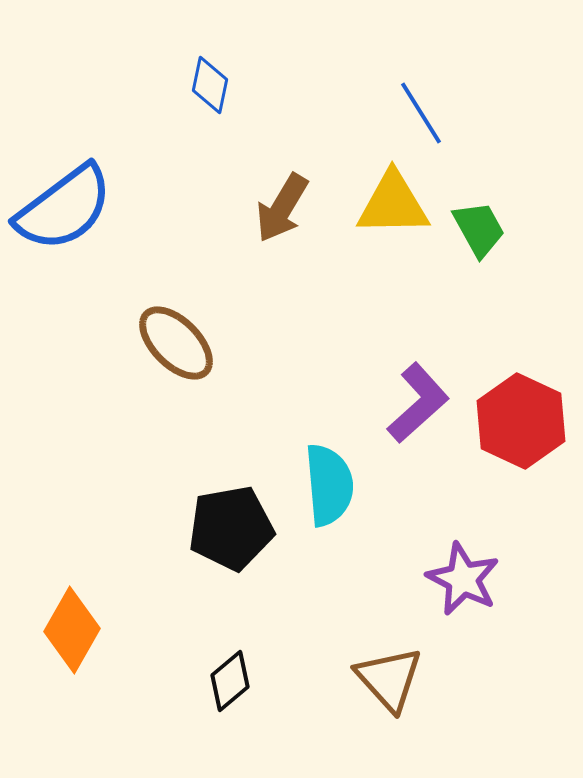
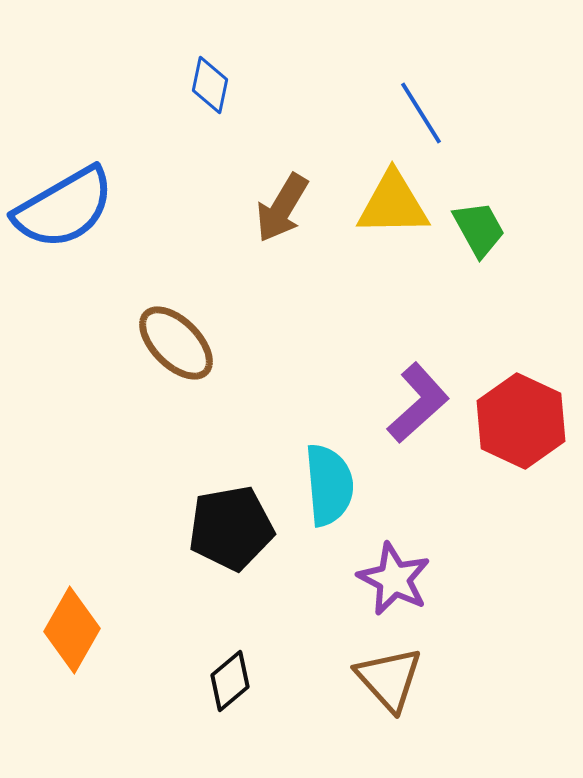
blue semicircle: rotated 7 degrees clockwise
purple star: moved 69 px left
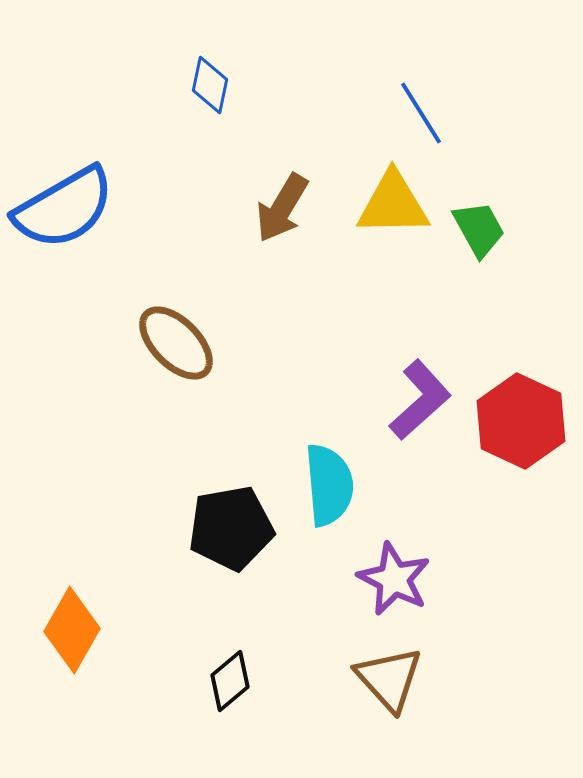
purple L-shape: moved 2 px right, 3 px up
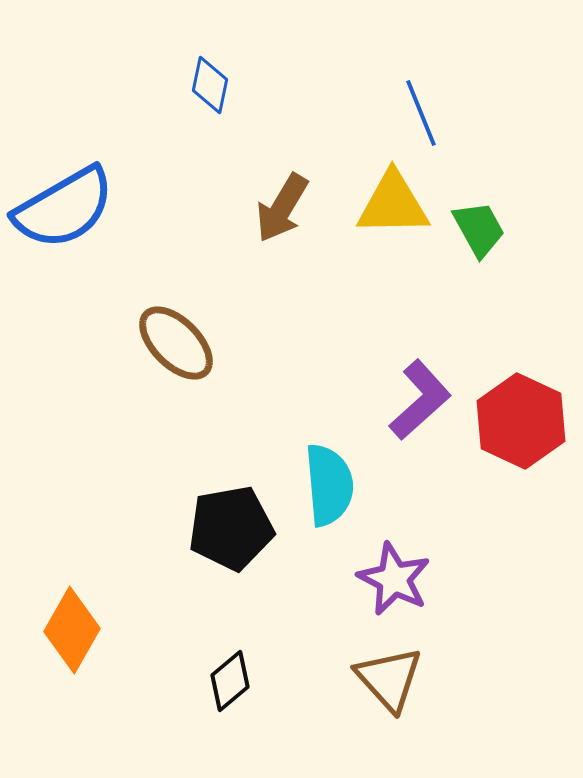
blue line: rotated 10 degrees clockwise
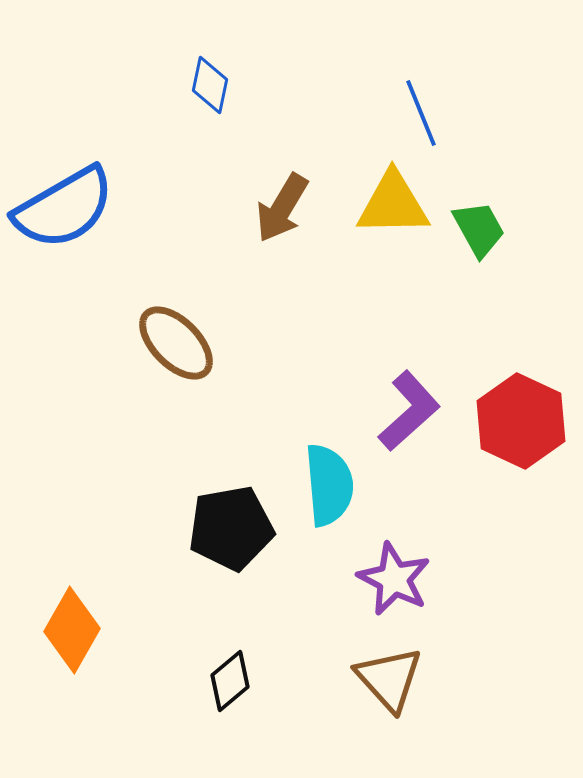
purple L-shape: moved 11 px left, 11 px down
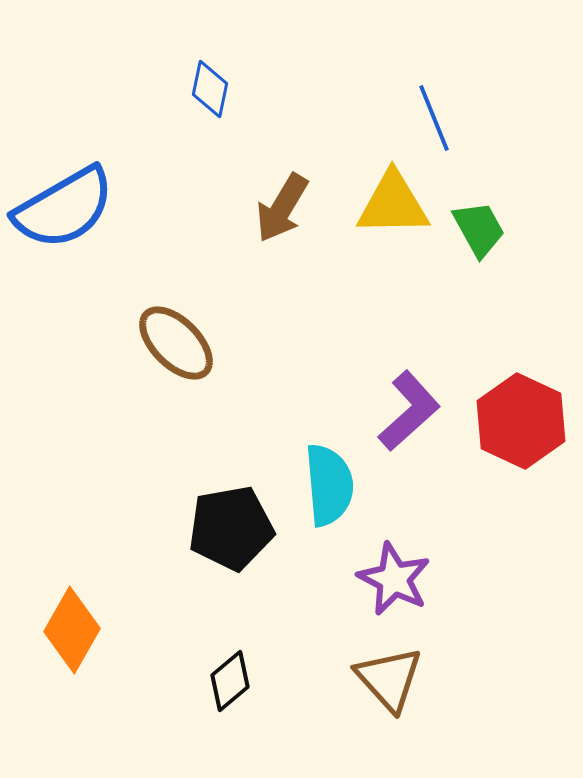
blue diamond: moved 4 px down
blue line: moved 13 px right, 5 px down
